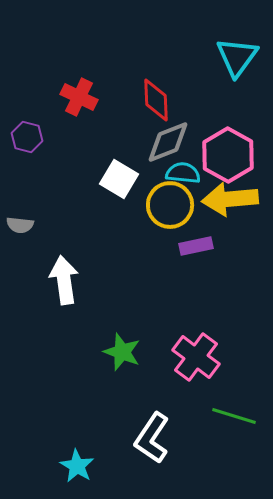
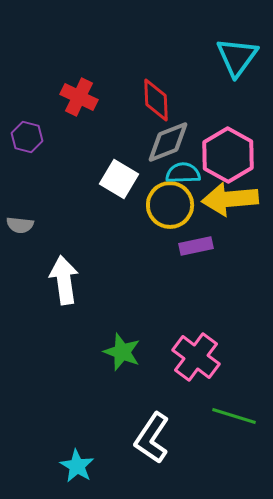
cyan semicircle: rotated 8 degrees counterclockwise
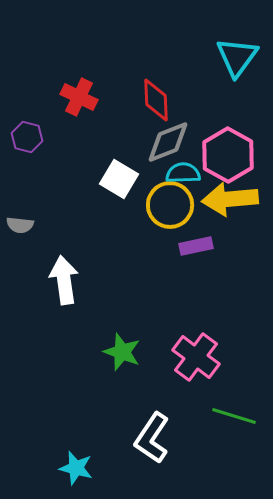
cyan star: moved 1 px left, 2 px down; rotated 16 degrees counterclockwise
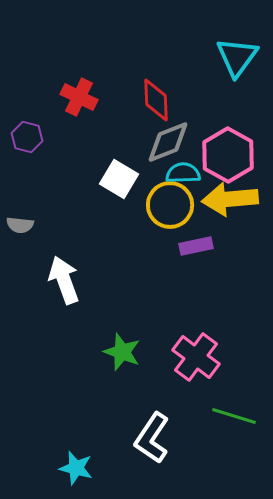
white arrow: rotated 12 degrees counterclockwise
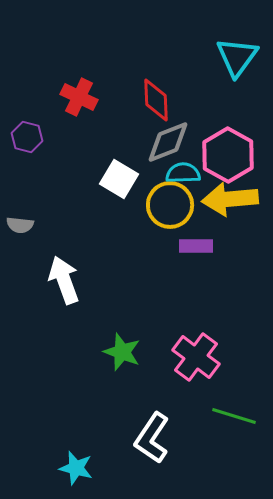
purple rectangle: rotated 12 degrees clockwise
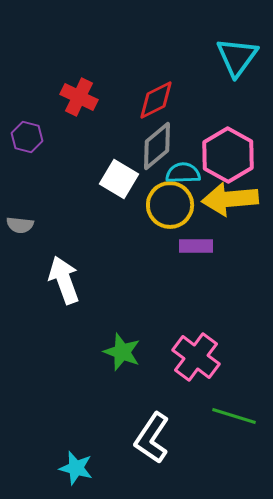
red diamond: rotated 66 degrees clockwise
gray diamond: moved 11 px left, 4 px down; rotated 18 degrees counterclockwise
